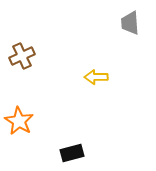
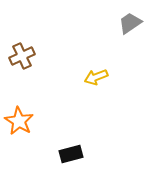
gray trapezoid: rotated 60 degrees clockwise
yellow arrow: rotated 20 degrees counterclockwise
black rectangle: moved 1 px left, 1 px down
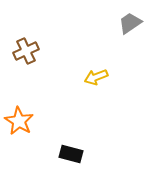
brown cross: moved 4 px right, 5 px up
black rectangle: rotated 30 degrees clockwise
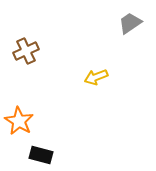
black rectangle: moved 30 px left, 1 px down
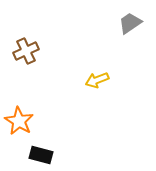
yellow arrow: moved 1 px right, 3 px down
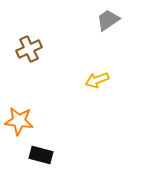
gray trapezoid: moved 22 px left, 3 px up
brown cross: moved 3 px right, 2 px up
orange star: rotated 24 degrees counterclockwise
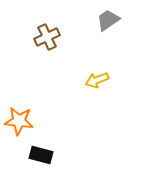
brown cross: moved 18 px right, 12 px up
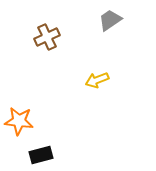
gray trapezoid: moved 2 px right
black rectangle: rotated 30 degrees counterclockwise
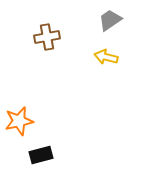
brown cross: rotated 15 degrees clockwise
yellow arrow: moved 9 px right, 23 px up; rotated 35 degrees clockwise
orange star: rotated 20 degrees counterclockwise
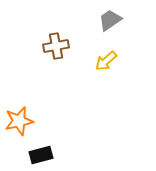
brown cross: moved 9 px right, 9 px down
yellow arrow: moved 4 px down; rotated 55 degrees counterclockwise
